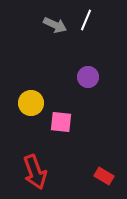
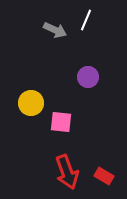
gray arrow: moved 5 px down
red arrow: moved 32 px right
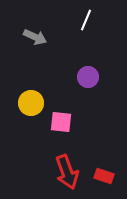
gray arrow: moved 20 px left, 7 px down
red rectangle: rotated 12 degrees counterclockwise
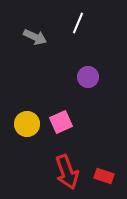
white line: moved 8 px left, 3 px down
yellow circle: moved 4 px left, 21 px down
pink square: rotated 30 degrees counterclockwise
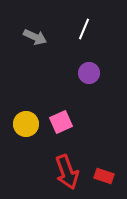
white line: moved 6 px right, 6 px down
purple circle: moved 1 px right, 4 px up
yellow circle: moved 1 px left
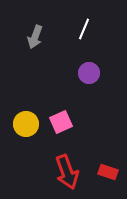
gray arrow: rotated 85 degrees clockwise
red rectangle: moved 4 px right, 4 px up
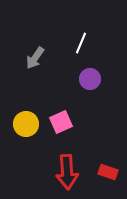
white line: moved 3 px left, 14 px down
gray arrow: moved 21 px down; rotated 15 degrees clockwise
purple circle: moved 1 px right, 6 px down
red arrow: rotated 16 degrees clockwise
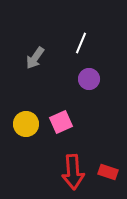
purple circle: moved 1 px left
red arrow: moved 6 px right
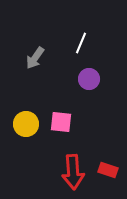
pink square: rotated 30 degrees clockwise
red rectangle: moved 2 px up
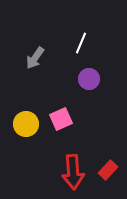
pink square: moved 3 px up; rotated 30 degrees counterclockwise
red rectangle: rotated 66 degrees counterclockwise
